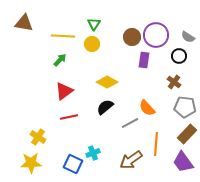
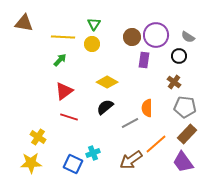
yellow line: moved 1 px down
orange semicircle: rotated 42 degrees clockwise
red line: rotated 30 degrees clockwise
orange line: rotated 45 degrees clockwise
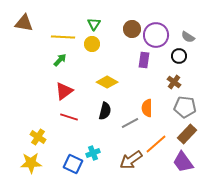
brown circle: moved 8 px up
black semicircle: moved 4 px down; rotated 144 degrees clockwise
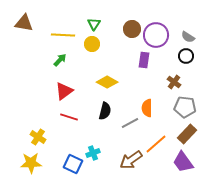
yellow line: moved 2 px up
black circle: moved 7 px right
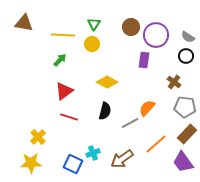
brown circle: moved 1 px left, 2 px up
orange semicircle: rotated 42 degrees clockwise
yellow cross: rotated 14 degrees clockwise
brown arrow: moved 9 px left, 1 px up
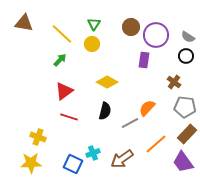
yellow line: moved 1 px left, 1 px up; rotated 40 degrees clockwise
yellow cross: rotated 28 degrees counterclockwise
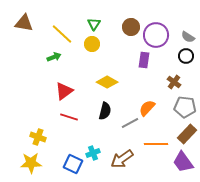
green arrow: moved 6 px left, 3 px up; rotated 24 degrees clockwise
orange line: rotated 40 degrees clockwise
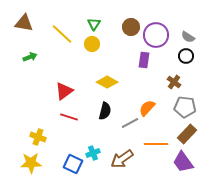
green arrow: moved 24 px left
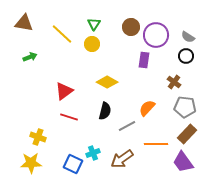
gray line: moved 3 px left, 3 px down
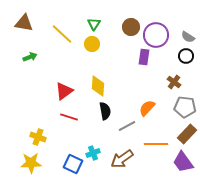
purple rectangle: moved 3 px up
yellow diamond: moved 9 px left, 4 px down; rotated 65 degrees clockwise
black semicircle: rotated 24 degrees counterclockwise
